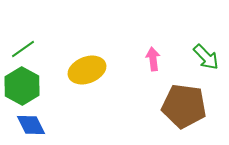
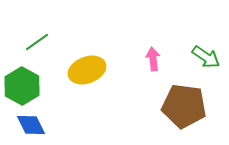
green line: moved 14 px right, 7 px up
green arrow: rotated 12 degrees counterclockwise
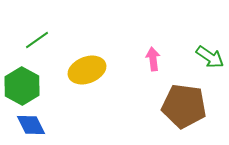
green line: moved 2 px up
green arrow: moved 4 px right
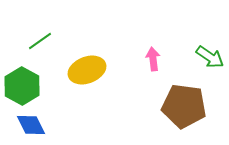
green line: moved 3 px right, 1 px down
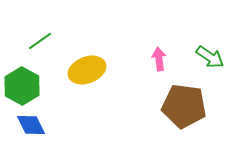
pink arrow: moved 6 px right
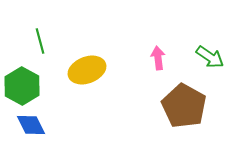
green line: rotated 70 degrees counterclockwise
pink arrow: moved 1 px left, 1 px up
brown pentagon: rotated 21 degrees clockwise
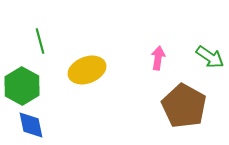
pink arrow: rotated 15 degrees clockwise
blue diamond: rotated 16 degrees clockwise
